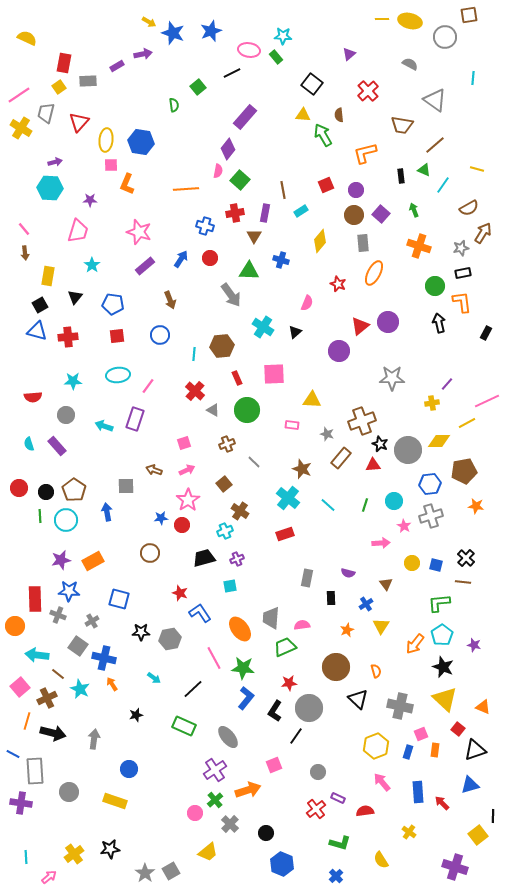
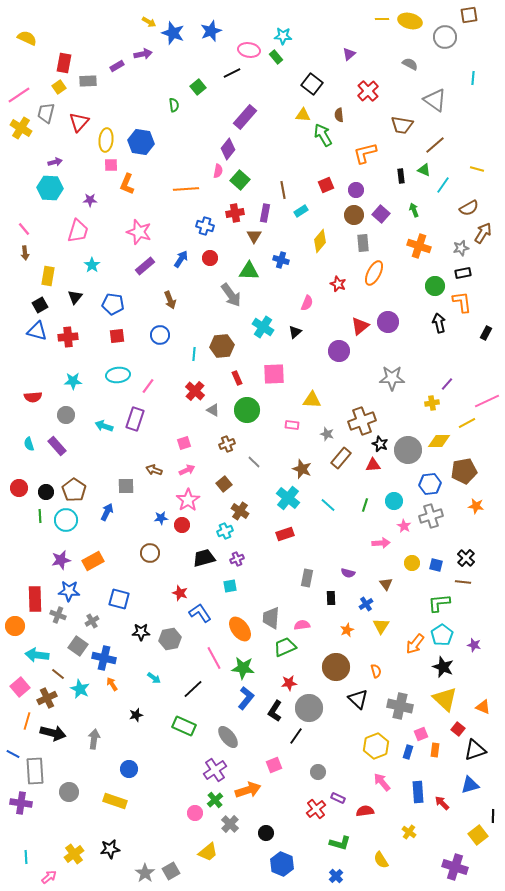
blue arrow at (107, 512): rotated 36 degrees clockwise
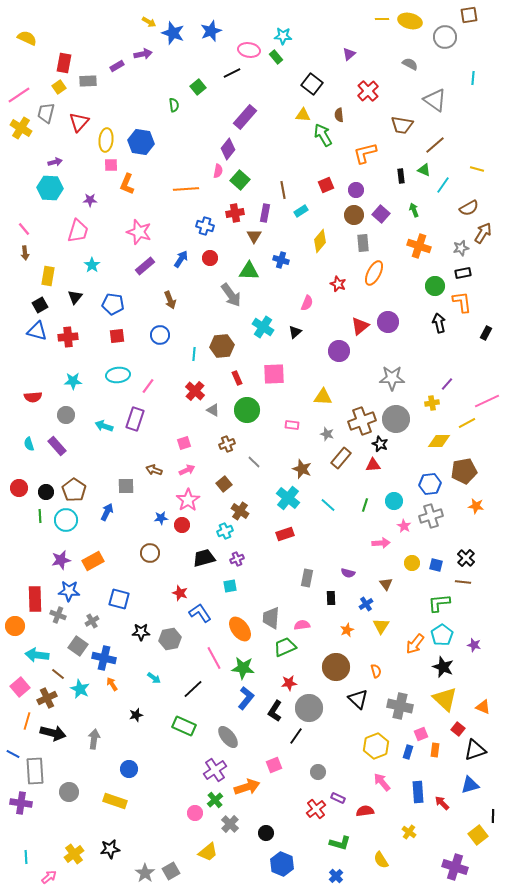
yellow triangle at (312, 400): moved 11 px right, 3 px up
gray circle at (408, 450): moved 12 px left, 31 px up
orange arrow at (248, 790): moved 1 px left, 3 px up
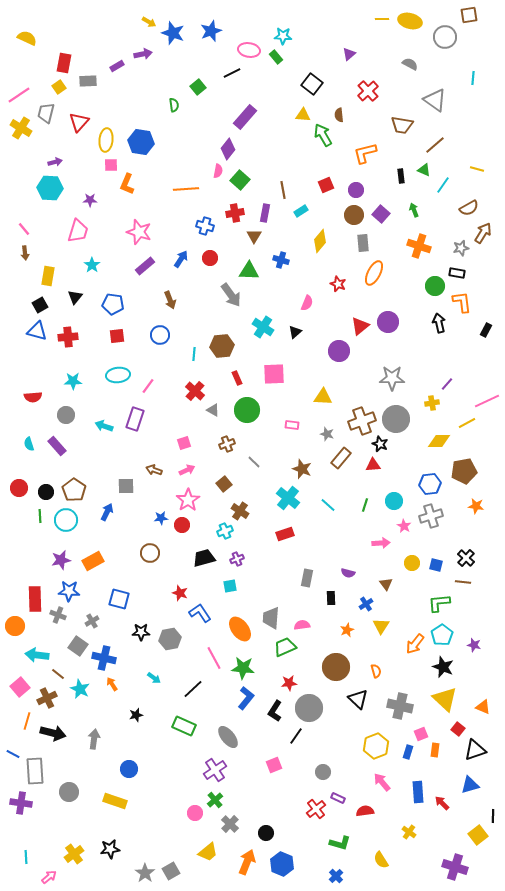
black rectangle at (463, 273): moved 6 px left; rotated 21 degrees clockwise
black rectangle at (486, 333): moved 3 px up
gray circle at (318, 772): moved 5 px right
orange arrow at (247, 787): moved 75 px down; rotated 50 degrees counterclockwise
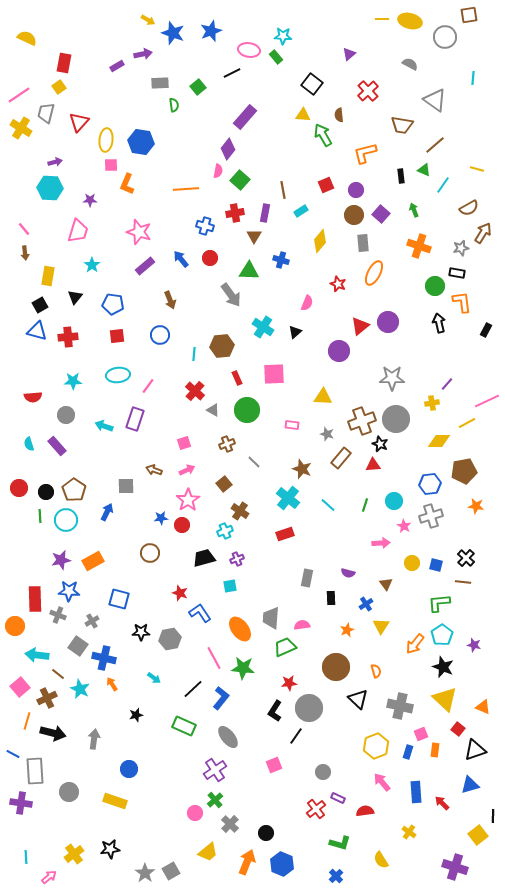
yellow arrow at (149, 22): moved 1 px left, 2 px up
gray rectangle at (88, 81): moved 72 px right, 2 px down
blue arrow at (181, 259): rotated 72 degrees counterclockwise
blue L-shape at (246, 698): moved 25 px left
blue rectangle at (418, 792): moved 2 px left
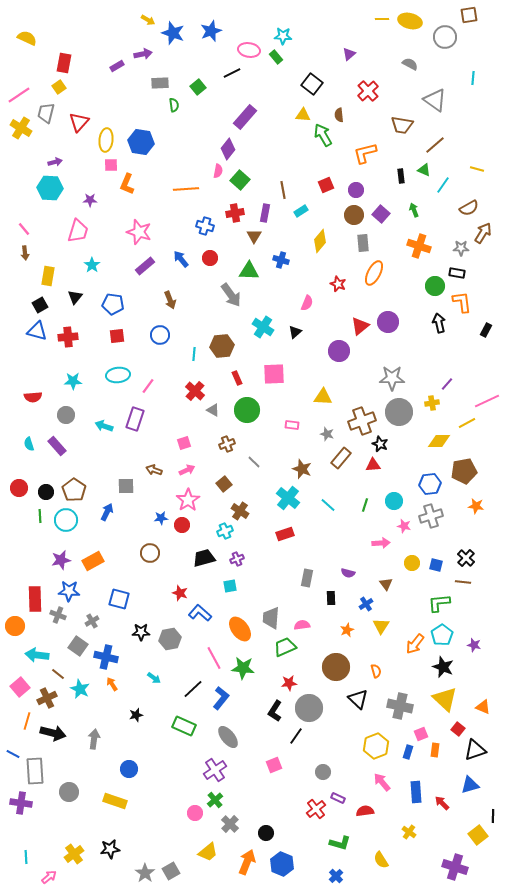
gray star at (461, 248): rotated 14 degrees clockwise
gray circle at (396, 419): moved 3 px right, 7 px up
pink star at (404, 526): rotated 16 degrees counterclockwise
blue L-shape at (200, 613): rotated 15 degrees counterclockwise
blue cross at (104, 658): moved 2 px right, 1 px up
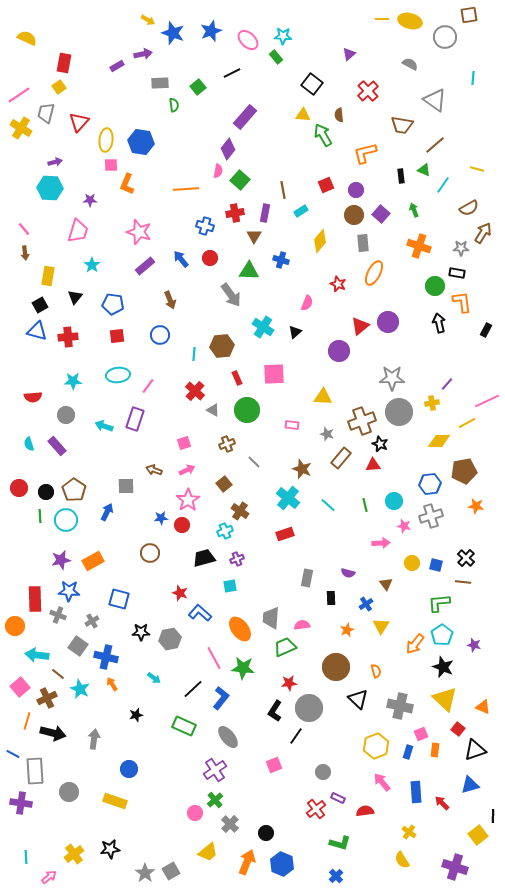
pink ellipse at (249, 50): moved 1 px left, 10 px up; rotated 35 degrees clockwise
green line at (365, 505): rotated 32 degrees counterclockwise
yellow semicircle at (381, 860): moved 21 px right
